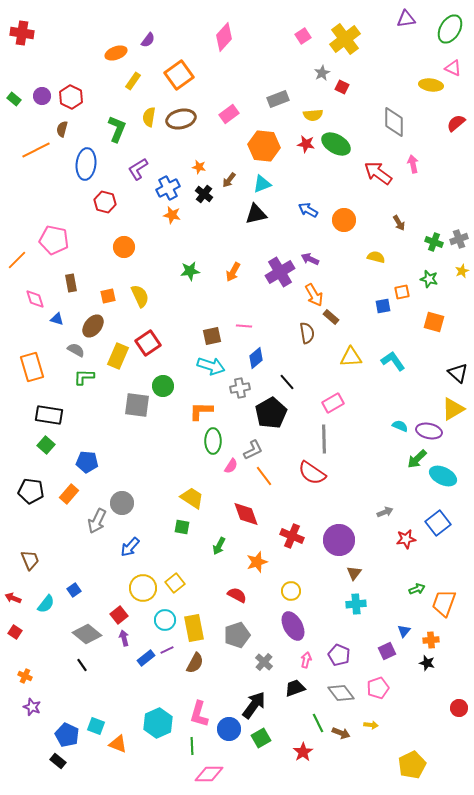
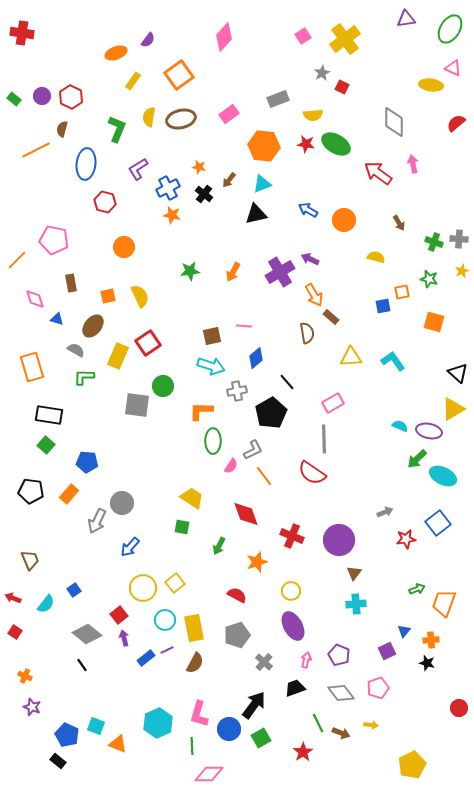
gray cross at (459, 239): rotated 24 degrees clockwise
gray cross at (240, 388): moved 3 px left, 3 px down
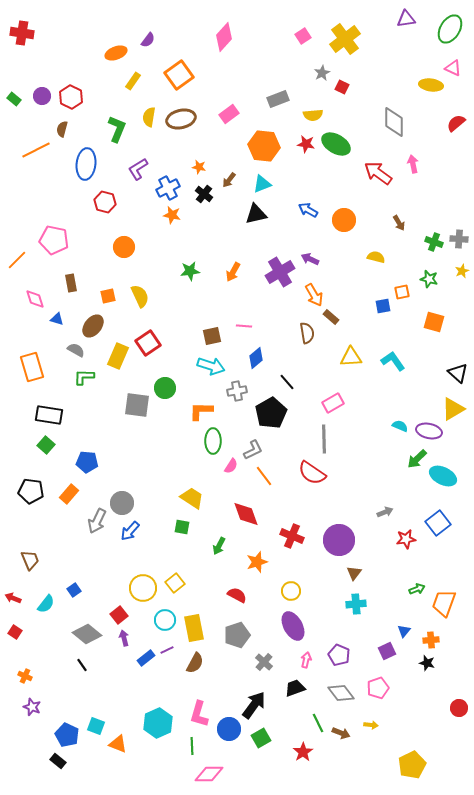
green circle at (163, 386): moved 2 px right, 2 px down
blue arrow at (130, 547): moved 16 px up
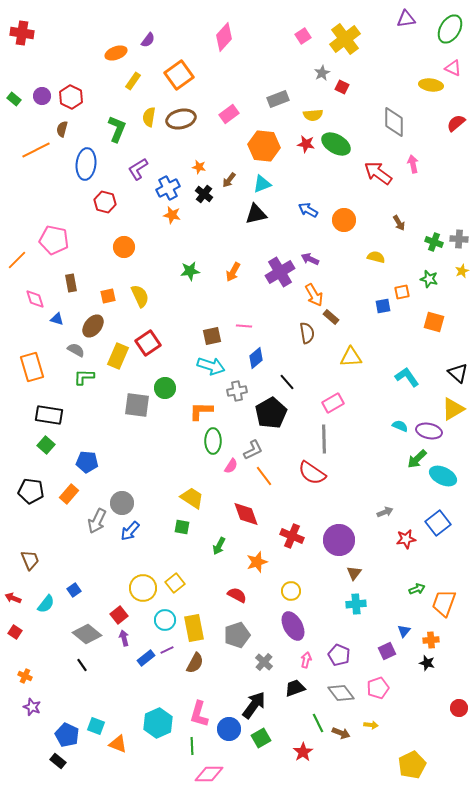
cyan L-shape at (393, 361): moved 14 px right, 16 px down
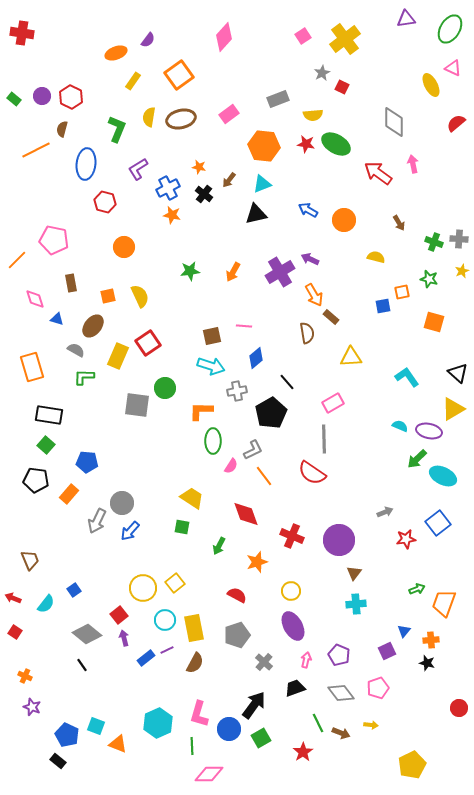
yellow ellipse at (431, 85): rotated 55 degrees clockwise
black pentagon at (31, 491): moved 5 px right, 11 px up
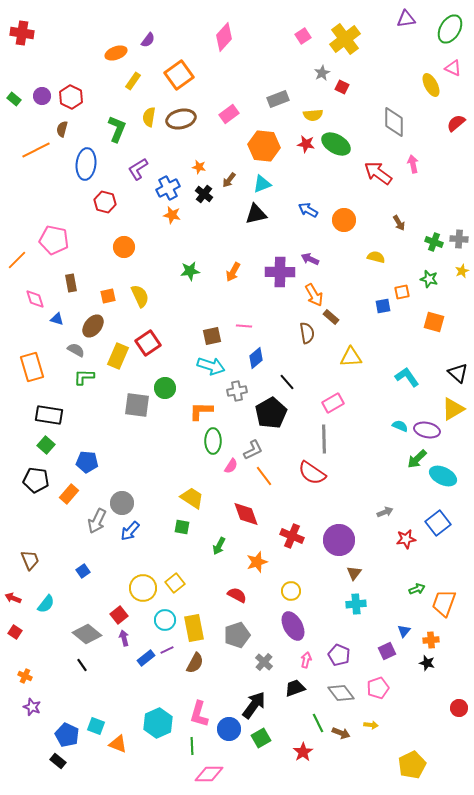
purple cross at (280, 272): rotated 32 degrees clockwise
purple ellipse at (429, 431): moved 2 px left, 1 px up
blue square at (74, 590): moved 9 px right, 19 px up
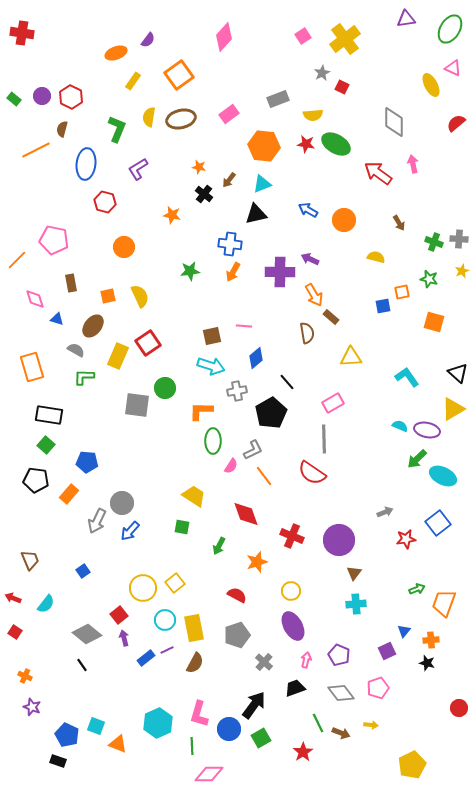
blue cross at (168, 188): moved 62 px right, 56 px down; rotated 35 degrees clockwise
yellow trapezoid at (192, 498): moved 2 px right, 2 px up
black rectangle at (58, 761): rotated 21 degrees counterclockwise
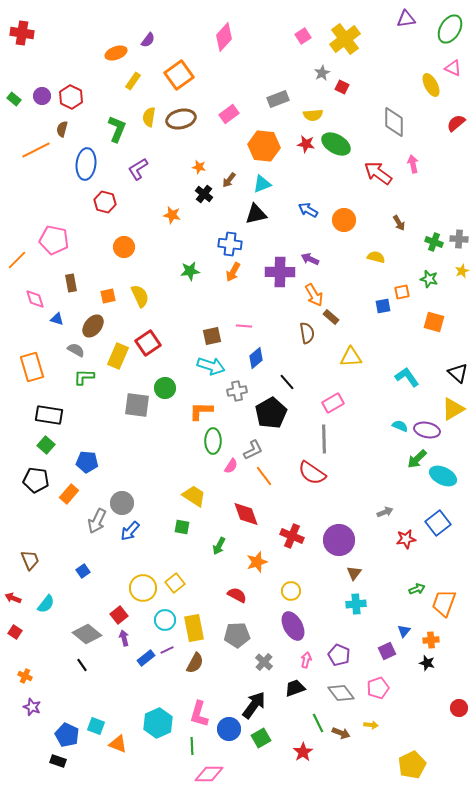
gray pentagon at (237, 635): rotated 15 degrees clockwise
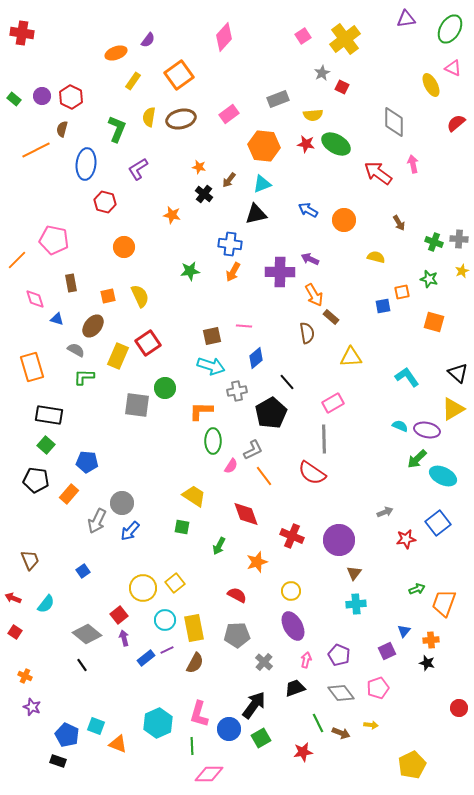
red star at (303, 752): rotated 24 degrees clockwise
